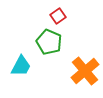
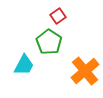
green pentagon: rotated 10 degrees clockwise
cyan trapezoid: moved 3 px right, 1 px up
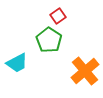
green pentagon: moved 2 px up
cyan trapezoid: moved 7 px left, 2 px up; rotated 35 degrees clockwise
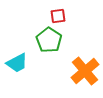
red square: rotated 28 degrees clockwise
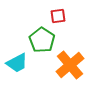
green pentagon: moved 7 px left
orange cross: moved 15 px left, 6 px up
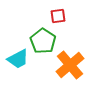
green pentagon: moved 1 px right, 1 px down
cyan trapezoid: moved 1 px right, 4 px up
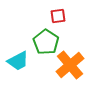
green pentagon: moved 3 px right, 1 px down
cyan trapezoid: moved 2 px down
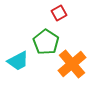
red square: moved 1 px right, 3 px up; rotated 21 degrees counterclockwise
orange cross: moved 2 px right, 1 px up
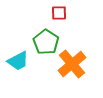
red square: rotated 28 degrees clockwise
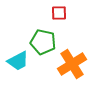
green pentagon: moved 3 px left; rotated 20 degrees counterclockwise
orange cross: rotated 8 degrees clockwise
